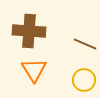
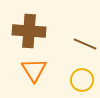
yellow circle: moved 2 px left
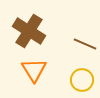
brown cross: rotated 28 degrees clockwise
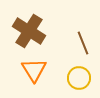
brown line: moved 2 px left, 1 px up; rotated 45 degrees clockwise
yellow circle: moved 3 px left, 2 px up
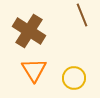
brown line: moved 1 px left, 28 px up
yellow circle: moved 5 px left
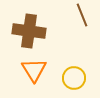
brown cross: rotated 24 degrees counterclockwise
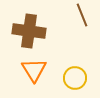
yellow circle: moved 1 px right
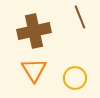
brown line: moved 2 px left, 2 px down
brown cross: moved 5 px right; rotated 20 degrees counterclockwise
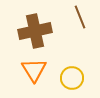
brown cross: moved 1 px right
yellow circle: moved 3 px left
